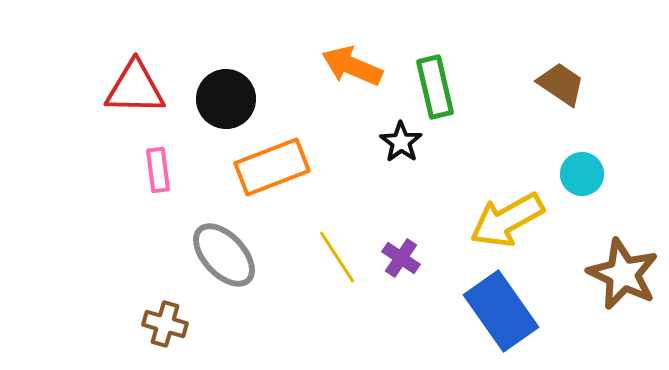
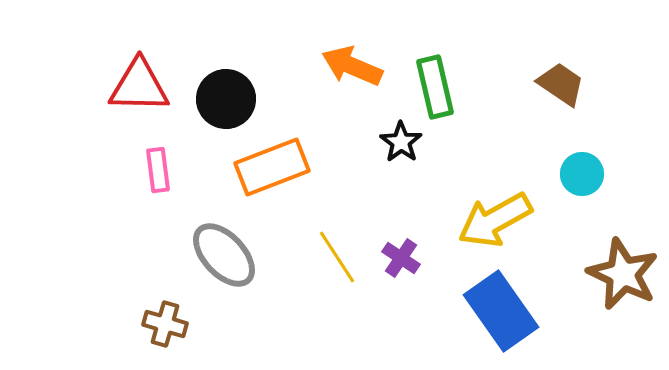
red triangle: moved 4 px right, 2 px up
yellow arrow: moved 12 px left
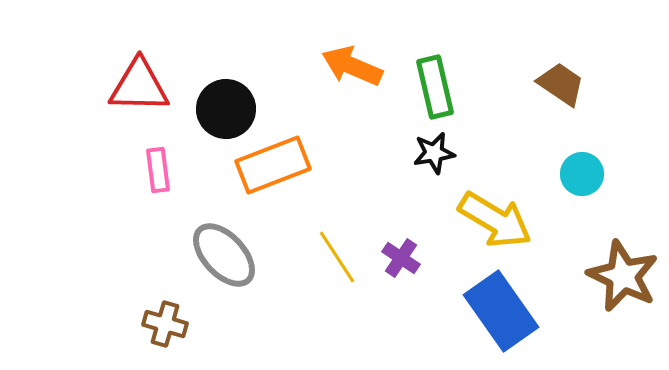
black circle: moved 10 px down
black star: moved 33 px right, 11 px down; rotated 27 degrees clockwise
orange rectangle: moved 1 px right, 2 px up
yellow arrow: rotated 120 degrees counterclockwise
brown star: moved 2 px down
